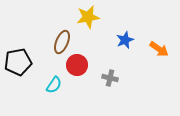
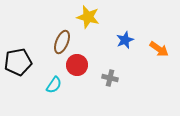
yellow star: rotated 25 degrees clockwise
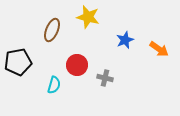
brown ellipse: moved 10 px left, 12 px up
gray cross: moved 5 px left
cyan semicircle: rotated 18 degrees counterclockwise
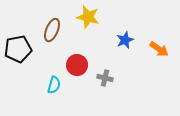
black pentagon: moved 13 px up
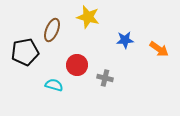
blue star: rotated 18 degrees clockwise
black pentagon: moved 7 px right, 3 px down
cyan semicircle: rotated 90 degrees counterclockwise
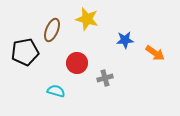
yellow star: moved 1 px left, 2 px down
orange arrow: moved 4 px left, 4 px down
red circle: moved 2 px up
gray cross: rotated 28 degrees counterclockwise
cyan semicircle: moved 2 px right, 6 px down
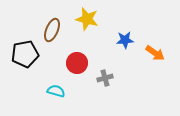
black pentagon: moved 2 px down
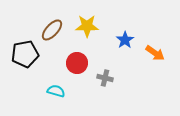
yellow star: moved 7 px down; rotated 15 degrees counterclockwise
brown ellipse: rotated 20 degrees clockwise
blue star: rotated 30 degrees counterclockwise
gray cross: rotated 28 degrees clockwise
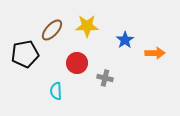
orange arrow: rotated 36 degrees counterclockwise
cyan semicircle: rotated 108 degrees counterclockwise
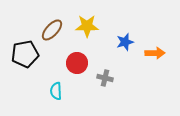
blue star: moved 2 px down; rotated 18 degrees clockwise
